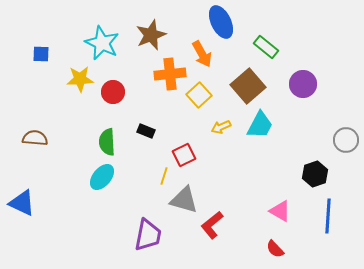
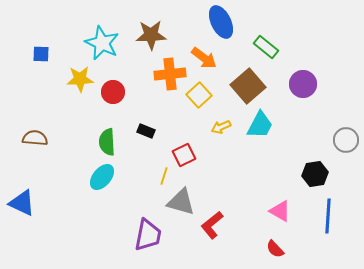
brown star: rotated 20 degrees clockwise
orange arrow: moved 2 px right, 4 px down; rotated 24 degrees counterclockwise
black hexagon: rotated 10 degrees clockwise
gray triangle: moved 3 px left, 2 px down
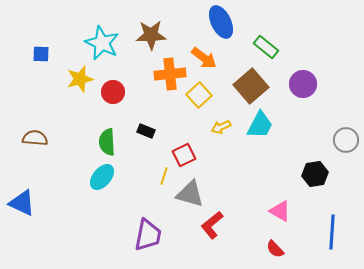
yellow star: rotated 12 degrees counterclockwise
brown square: moved 3 px right
gray triangle: moved 9 px right, 8 px up
blue line: moved 4 px right, 16 px down
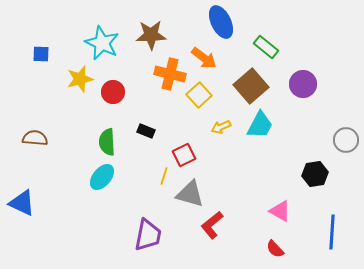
orange cross: rotated 20 degrees clockwise
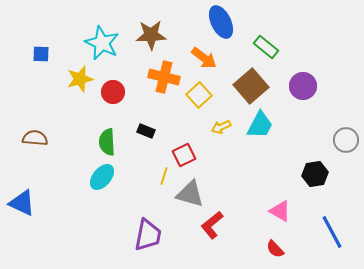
orange cross: moved 6 px left, 3 px down
purple circle: moved 2 px down
blue line: rotated 32 degrees counterclockwise
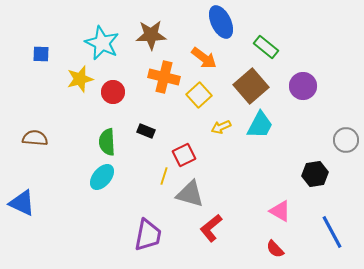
red L-shape: moved 1 px left, 3 px down
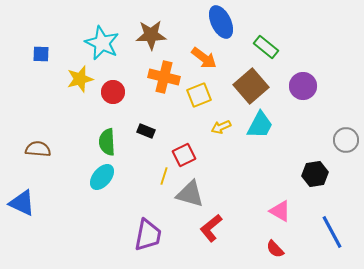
yellow square: rotated 20 degrees clockwise
brown semicircle: moved 3 px right, 11 px down
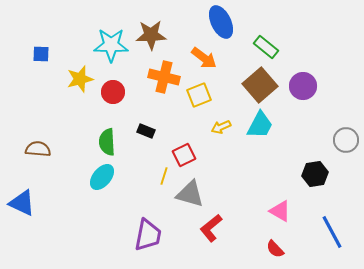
cyan star: moved 9 px right, 2 px down; rotated 24 degrees counterclockwise
brown square: moved 9 px right, 1 px up
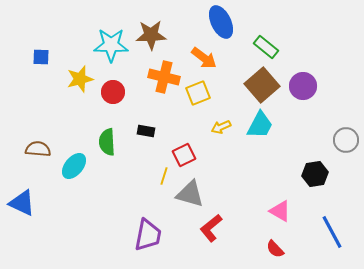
blue square: moved 3 px down
brown square: moved 2 px right
yellow square: moved 1 px left, 2 px up
black rectangle: rotated 12 degrees counterclockwise
cyan ellipse: moved 28 px left, 11 px up
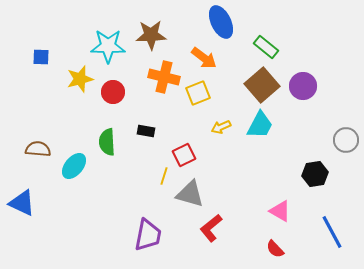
cyan star: moved 3 px left, 1 px down
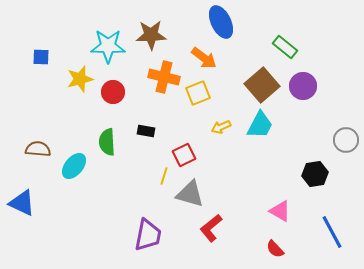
green rectangle: moved 19 px right
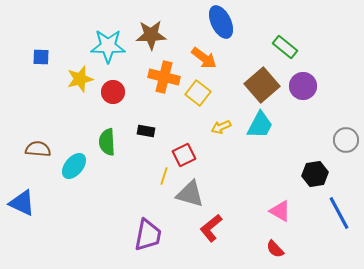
yellow square: rotated 30 degrees counterclockwise
blue line: moved 7 px right, 19 px up
